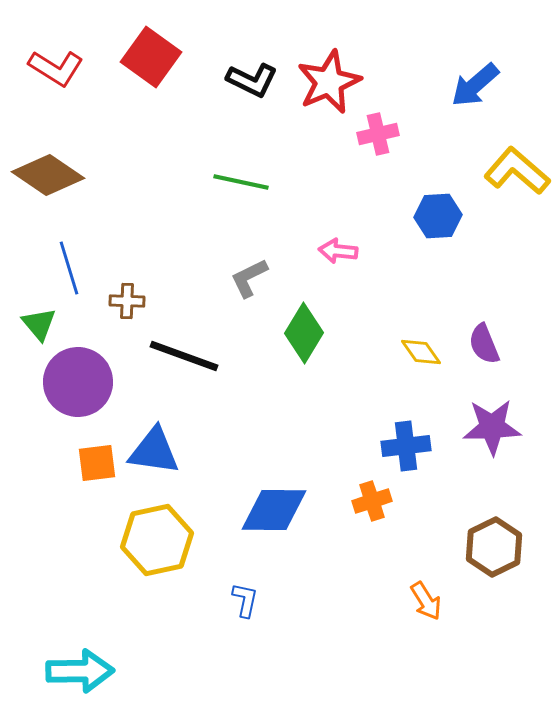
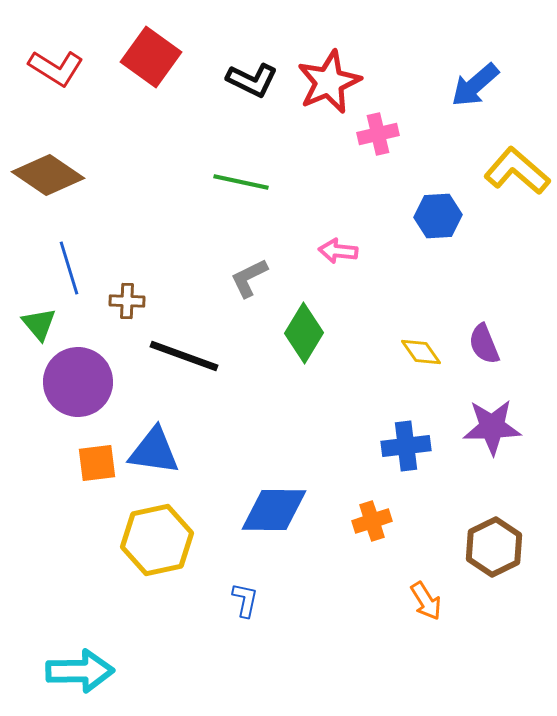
orange cross: moved 20 px down
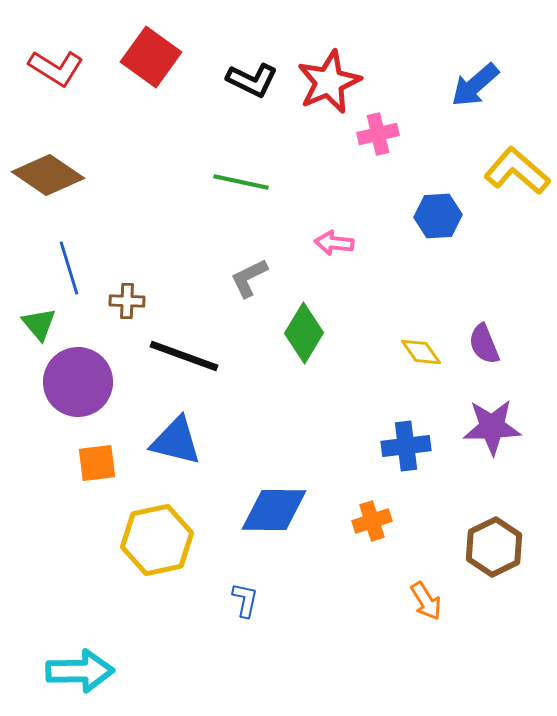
pink arrow: moved 4 px left, 8 px up
blue triangle: moved 22 px right, 10 px up; rotated 6 degrees clockwise
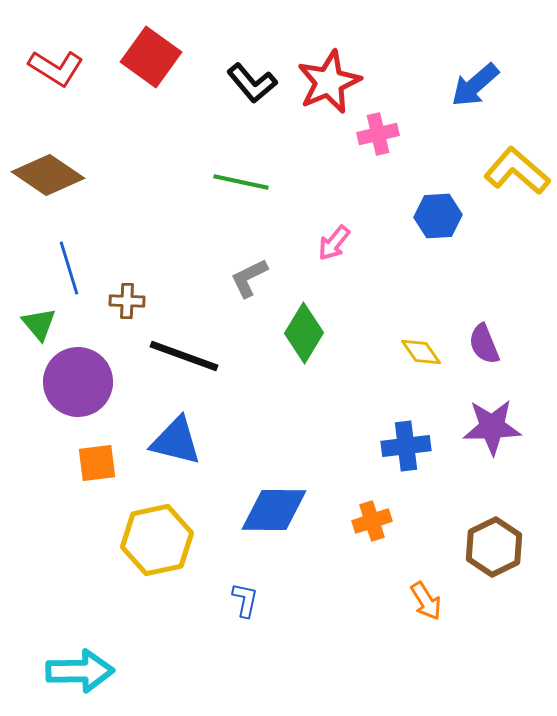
black L-shape: moved 3 px down; rotated 24 degrees clockwise
pink arrow: rotated 57 degrees counterclockwise
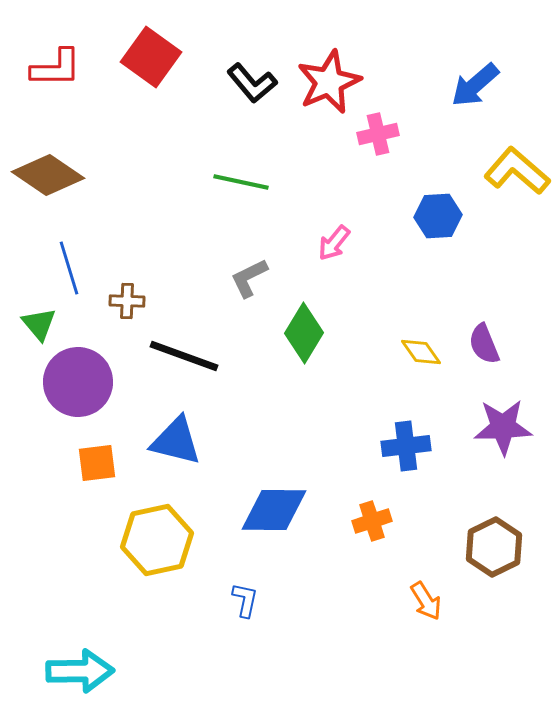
red L-shape: rotated 32 degrees counterclockwise
purple star: moved 11 px right
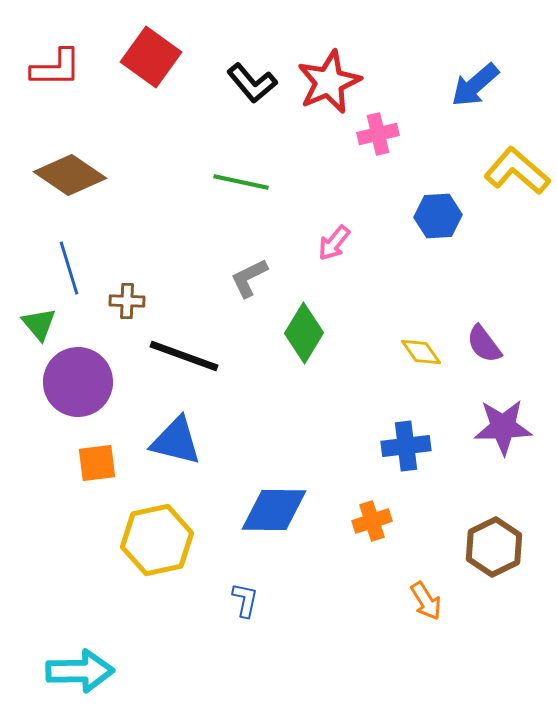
brown diamond: moved 22 px right
purple semicircle: rotated 15 degrees counterclockwise
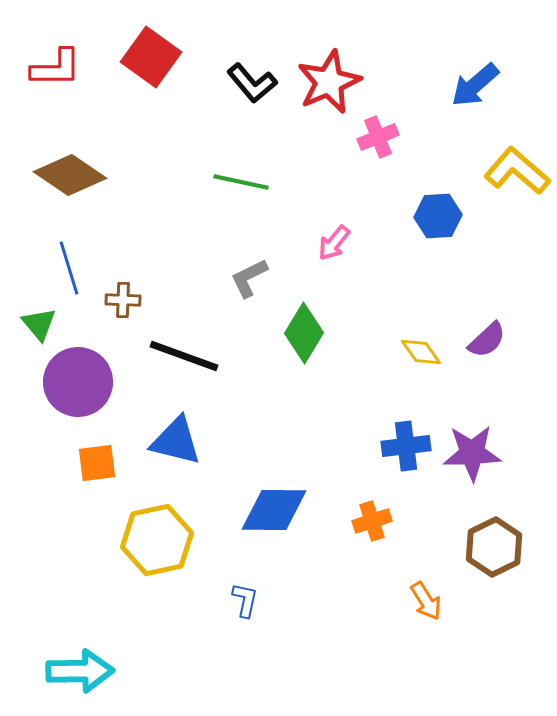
pink cross: moved 3 px down; rotated 9 degrees counterclockwise
brown cross: moved 4 px left, 1 px up
purple semicircle: moved 3 px right, 4 px up; rotated 96 degrees counterclockwise
purple star: moved 31 px left, 26 px down
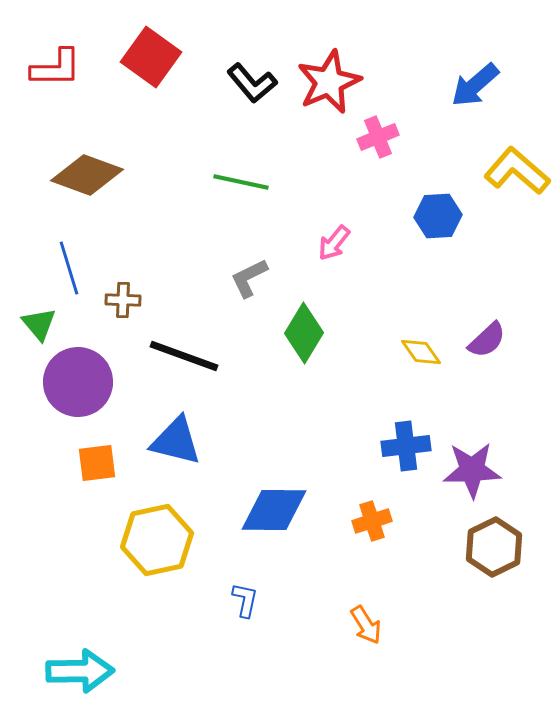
brown diamond: moved 17 px right; rotated 14 degrees counterclockwise
purple star: moved 17 px down
orange arrow: moved 60 px left, 24 px down
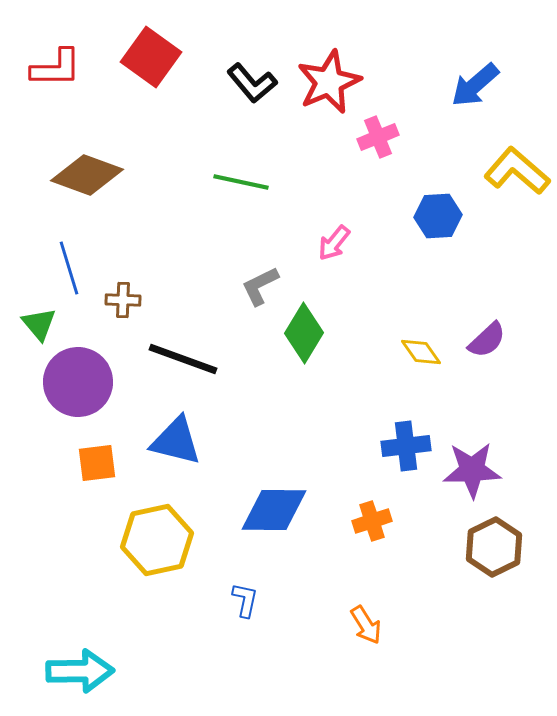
gray L-shape: moved 11 px right, 8 px down
black line: moved 1 px left, 3 px down
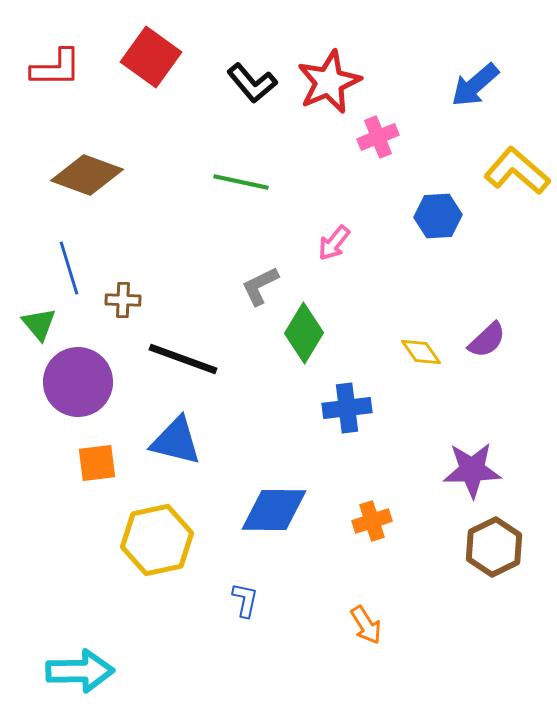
blue cross: moved 59 px left, 38 px up
